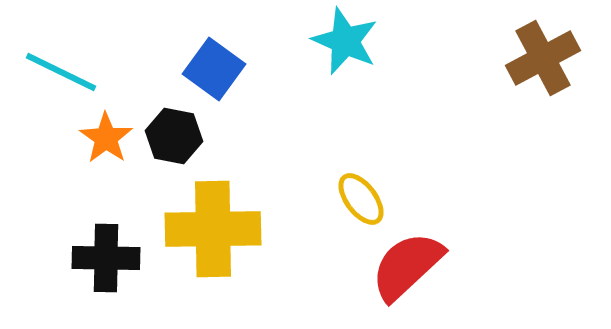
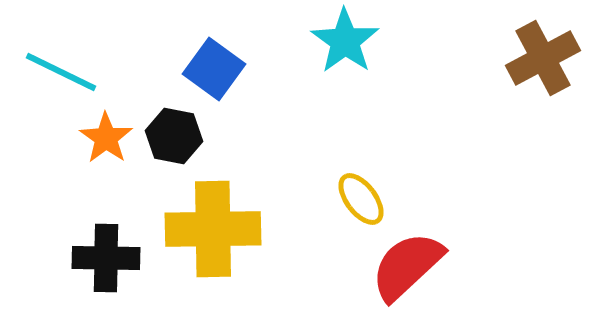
cyan star: rotated 12 degrees clockwise
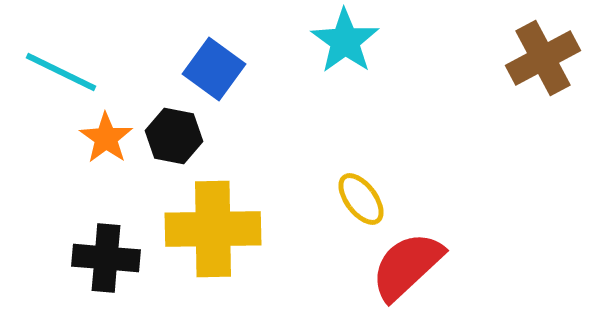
black cross: rotated 4 degrees clockwise
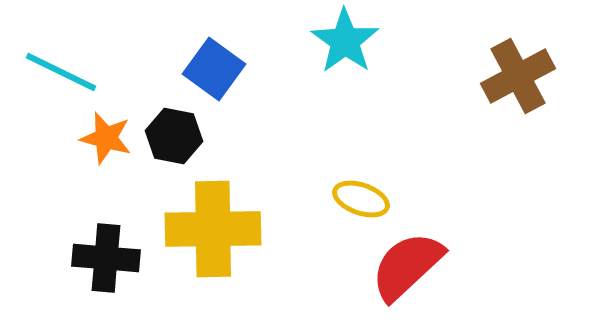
brown cross: moved 25 px left, 18 px down
orange star: rotated 20 degrees counterclockwise
yellow ellipse: rotated 34 degrees counterclockwise
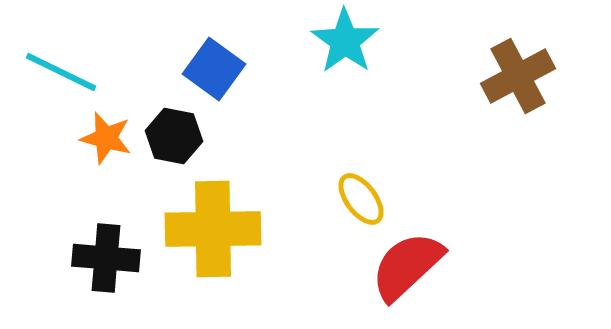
yellow ellipse: rotated 34 degrees clockwise
